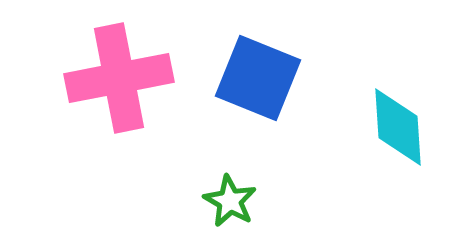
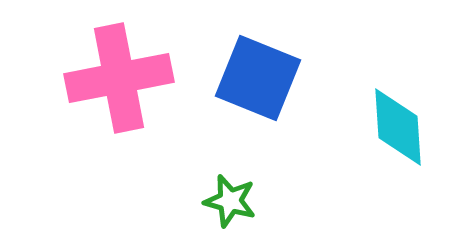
green star: rotated 14 degrees counterclockwise
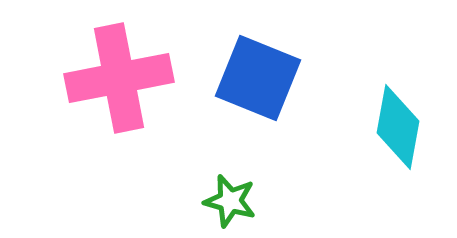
cyan diamond: rotated 14 degrees clockwise
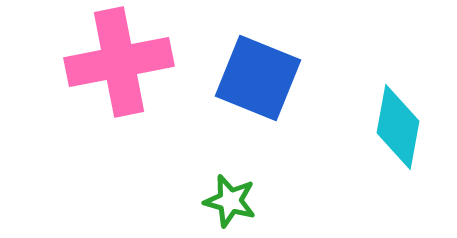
pink cross: moved 16 px up
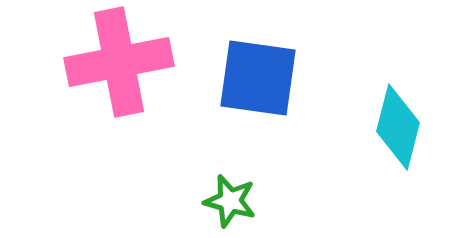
blue square: rotated 14 degrees counterclockwise
cyan diamond: rotated 4 degrees clockwise
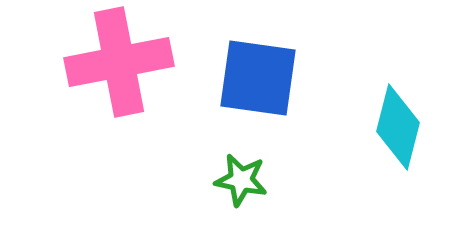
green star: moved 11 px right, 21 px up; rotated 4 degrees counterclockwise
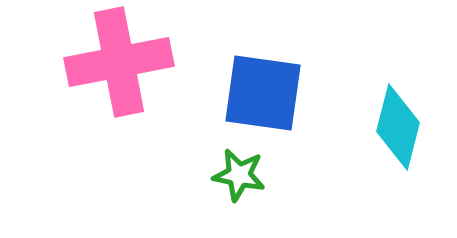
blue square: moved 5 px right, 15 px down
green star: moved 2 px left, 5 px up
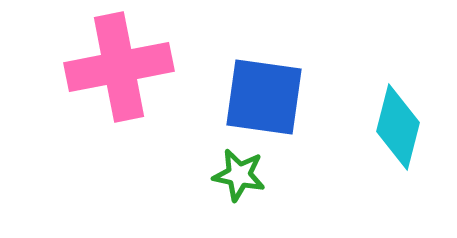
pink cross: moved 5 px down
blue square: moved 1 px right, 4 px down
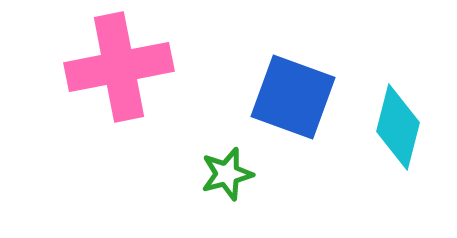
blue square: moved 29 px right; rotated 12 degrees clockwise
green star: moved 12 px left, 1 px up; rotated 26 degrees counterclockwise
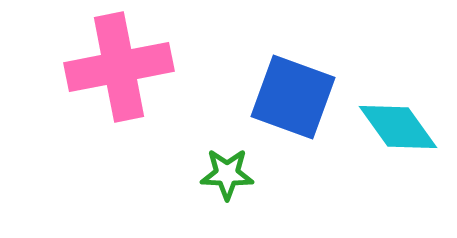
cyan diamond: rotated 50 degrees counterclockwise
green star: rotated 16 degrees clockwise
